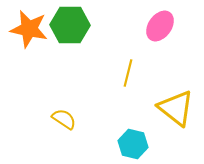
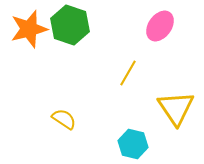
green hexagon: rotated 18 degrees clockwise
orange star: rotated 27 degrees counterclockwise
yellow line: rotated 16 degrees clockwise
yellow triangle: rotated 18 degrees clockwise
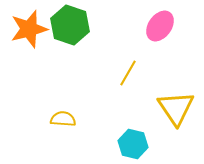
yellow semicircle: moved 1 px left; rotated 30 degrees counterclockwise
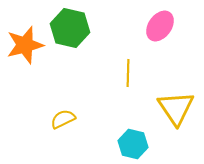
green hexagon: moved 3 px down; rotated 6 degrees counterclockwise
orange star: moved 4 px left, 16 px down
yellow line: rotated 28 degrees counterclockwise
yellow semicircle: rotated 30 degrees counterclockwise
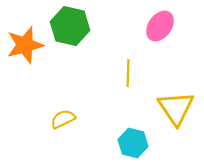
green hexagon: moved 2 px up
cyan hexagon: moved 1 px up
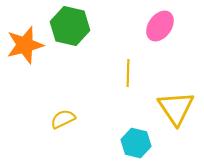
cyan hexagon: moved 3 px right
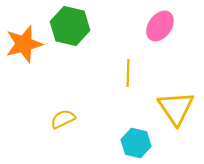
orange star: moved 1 px left, 1 px up
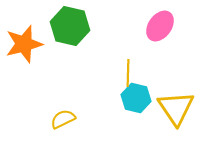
cyan hexagon: moved 45 px up
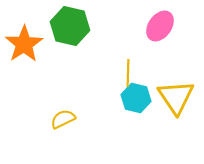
orange star: rotated 18 degrees counterclockwise
yellow triangle: moved 11 px up
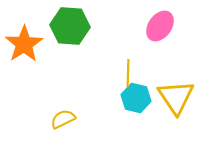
green hexagon: rotated 9 degrees counterclockwise
